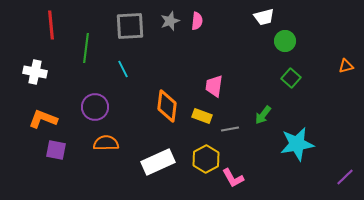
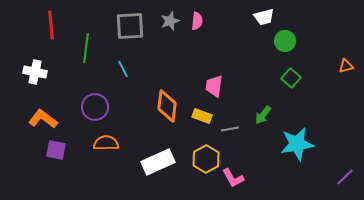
orange L-shape: rotated 16 degrees clockwise
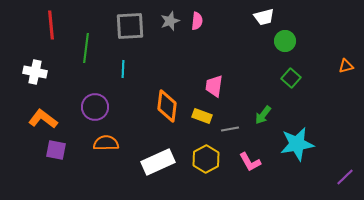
cyan line: rotated 30 degrees clockwise
pink L-shape: moved 17 px right, 16 px up
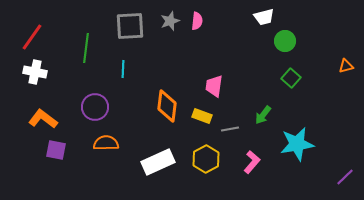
red line: moved 19 px left, 12 px down; rotated 40 degrees clockwise
pink L-shape: moved 2 px right; rotated 110 degrees counterclockwise
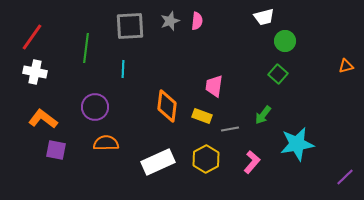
green square: moved 13 px left, 4 px up
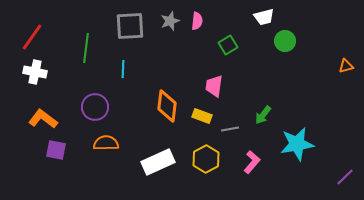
green square: moved 50 px left, 29 px up; rotated 18 degrees clockwise
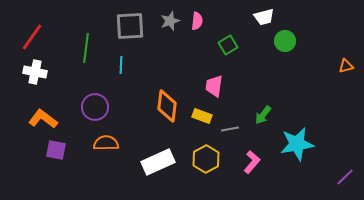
cyan line: moved 2 px left, 4 px up
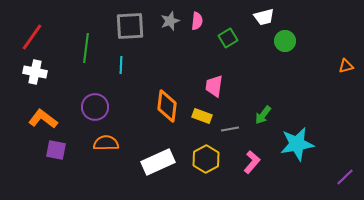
green square: moved 7 px up
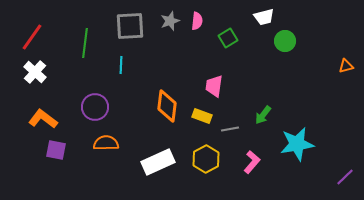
green line: moved 1 px left, 5 px up
white cross: rotated 30 degrees clockwise
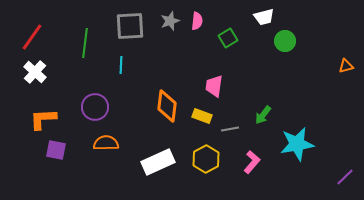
orange L-shape: rotated 40 degrees counterclockwise
